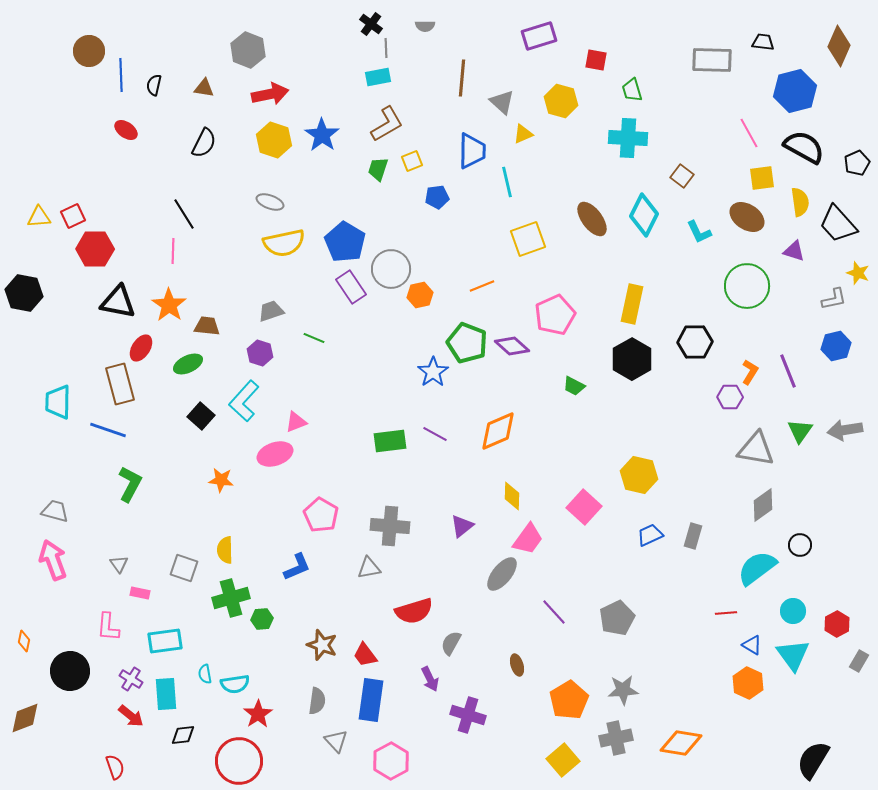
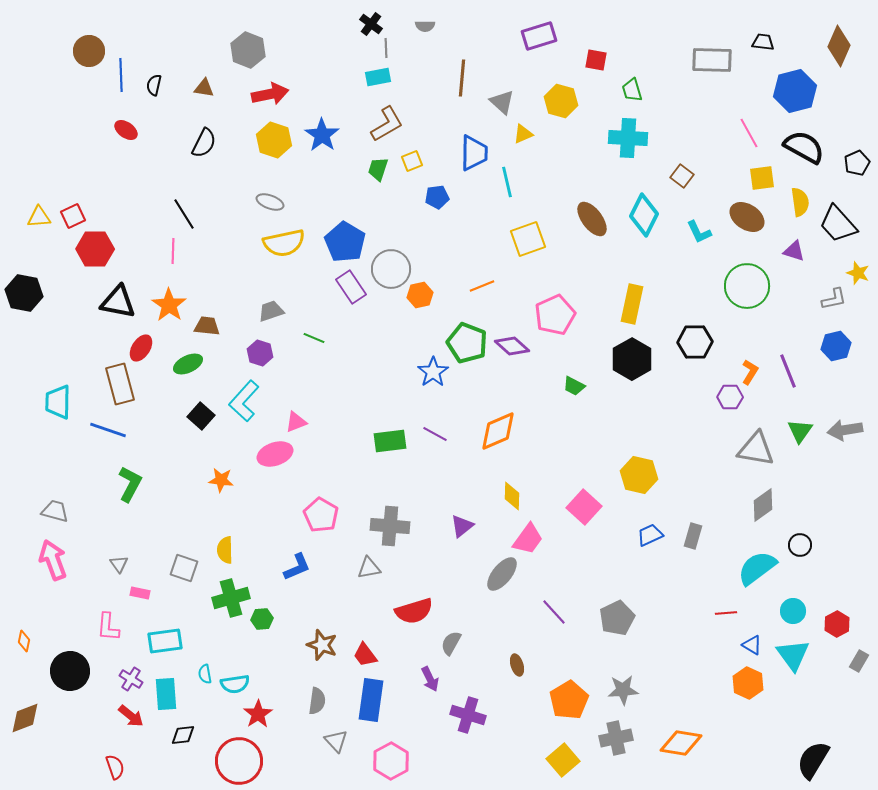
blue trapezoid at (472, 151): moved 2 px right, 2 px down
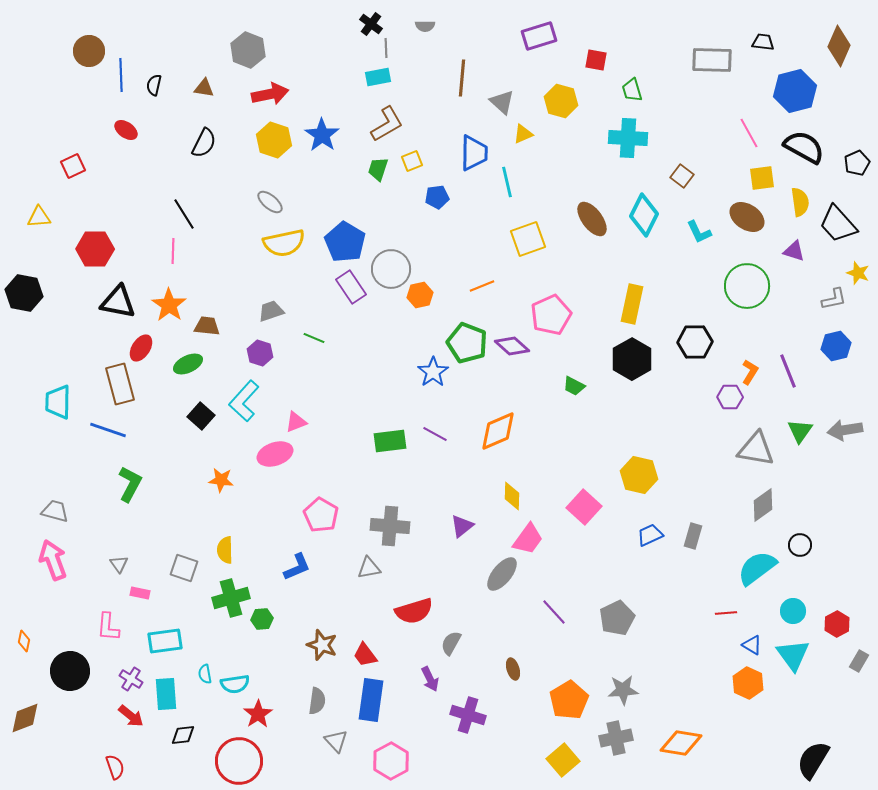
gray ellipse at (270, 202): rotated 20 degrees clockwise
red square at (73, 216): moved 50 px up
pink pentagon at (555, 315): moved 4 px left
brown ellipse at (517, 665): moved 4 px left, 4 px down
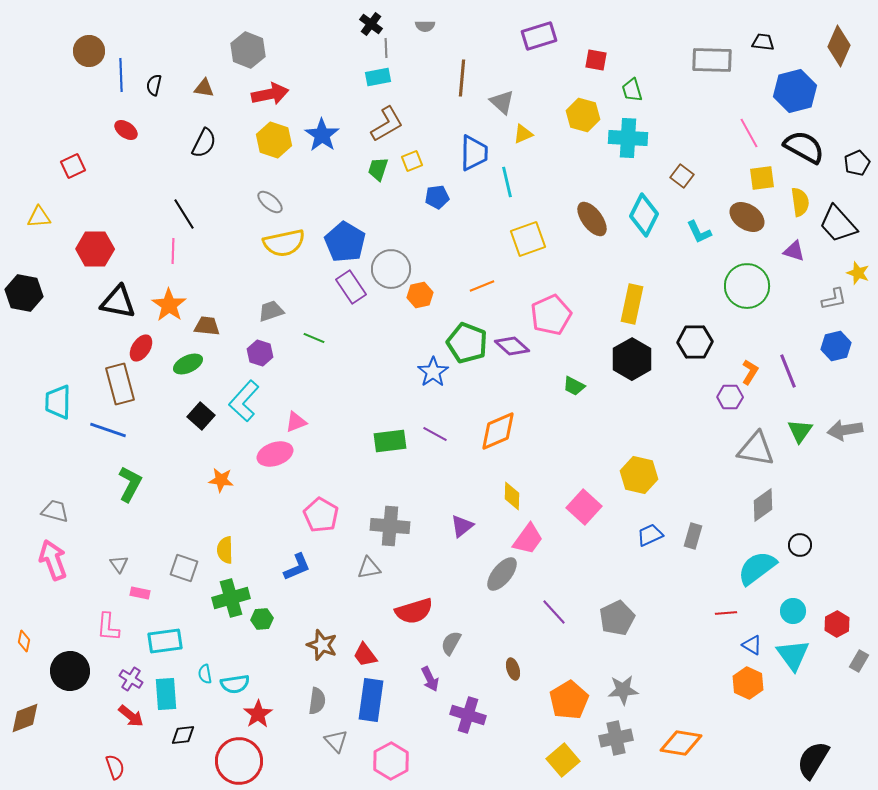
yellow hexagon at (561, 101): moved 22 px right, 14 px down
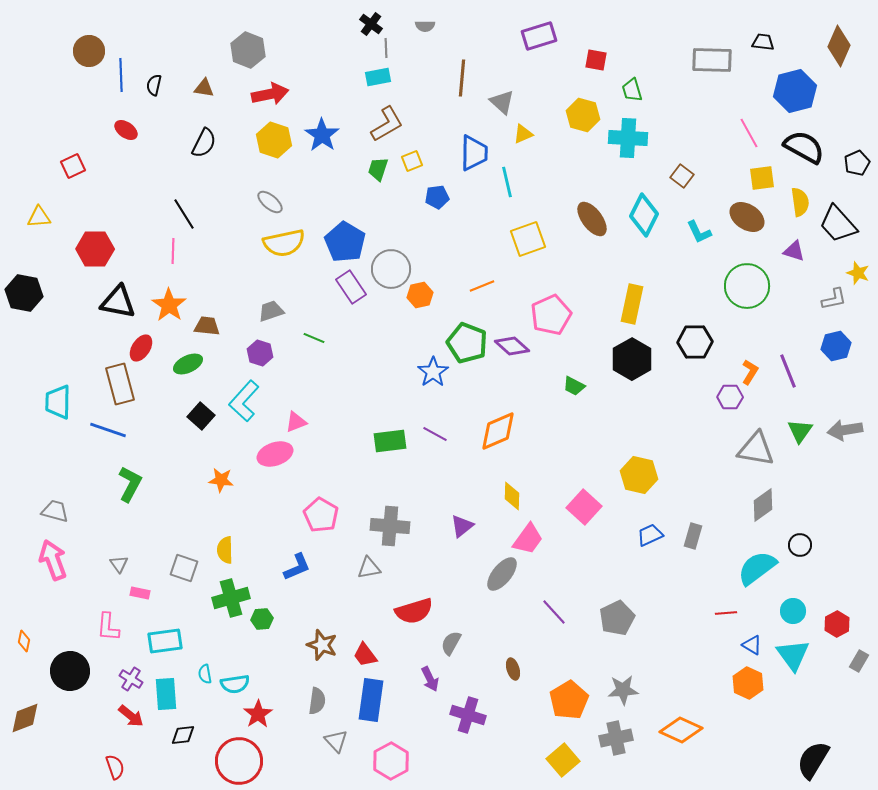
orange diamond at (681, 743): moved 13 px up; rotated 15 degrees clockwise
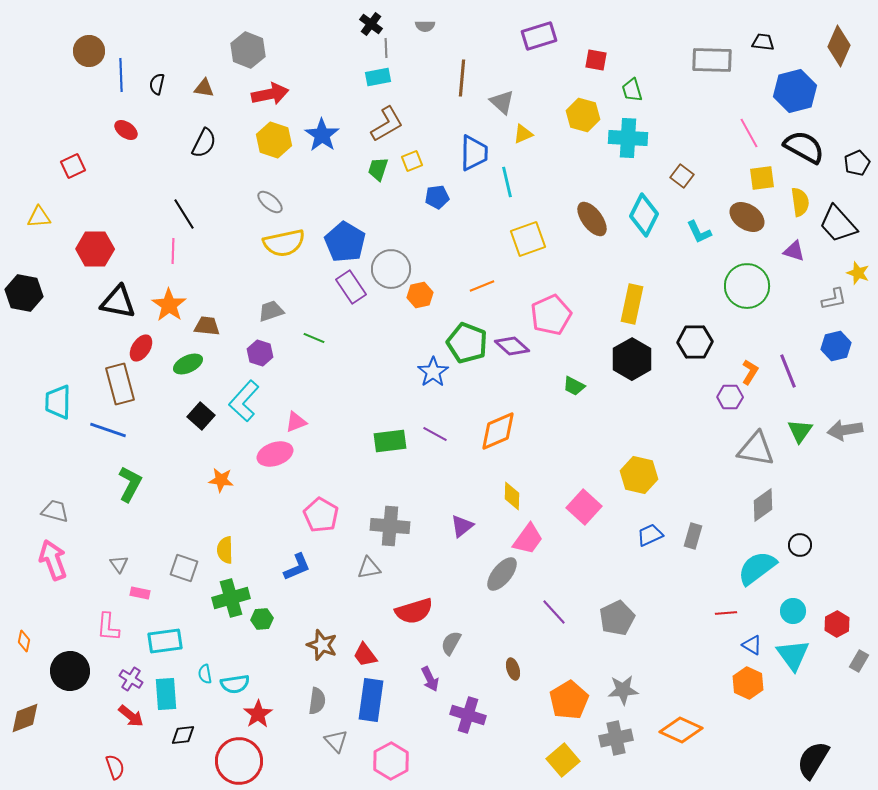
black semicircle at (154, 85): moved 3 px right, 1 px up
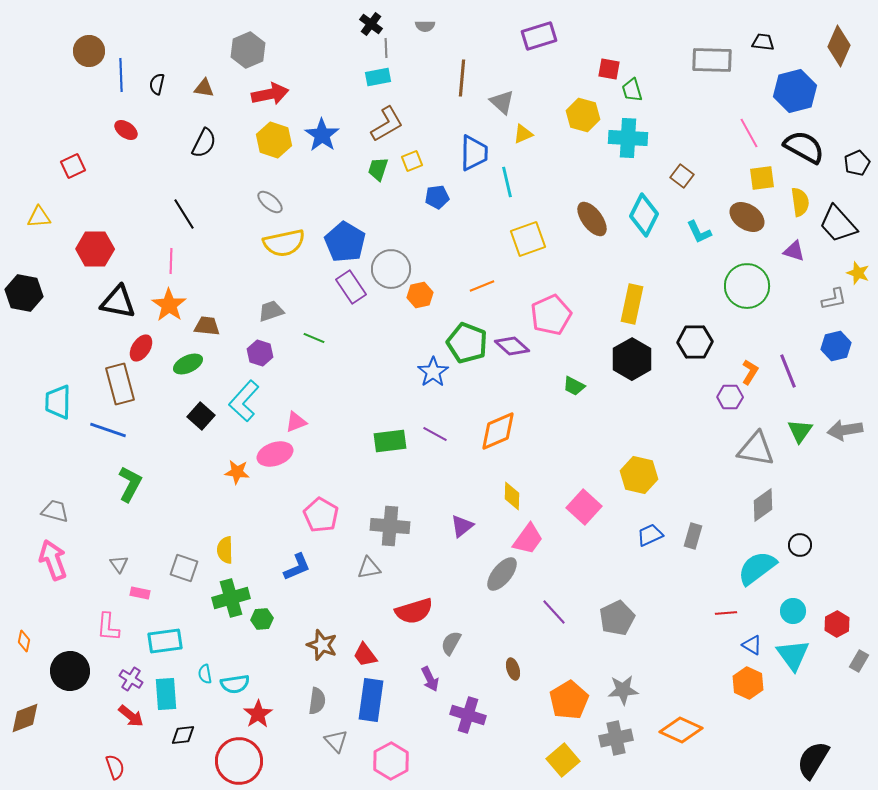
gray hexagon at (248, 50): rotated 16 degrees clockwise
red square at (596, 60): moved 13 px right, 9 px down
pink line at (173, 251): moved 2 px left, 10 px down
orange star at (221, 480): moved 16 px right, 8 px up
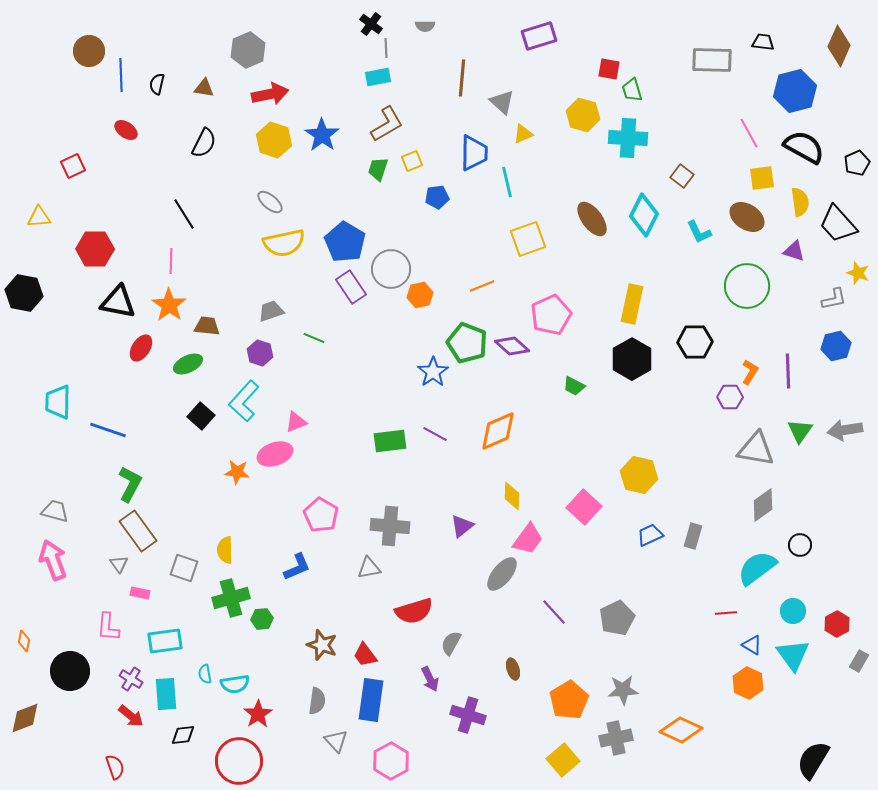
purple line at (788, 371): rotated 20 degrees clockwise
brown rectangle at (120, 384): moved 18 px right, 147 px down; rotated 21 degrees counterclockwise
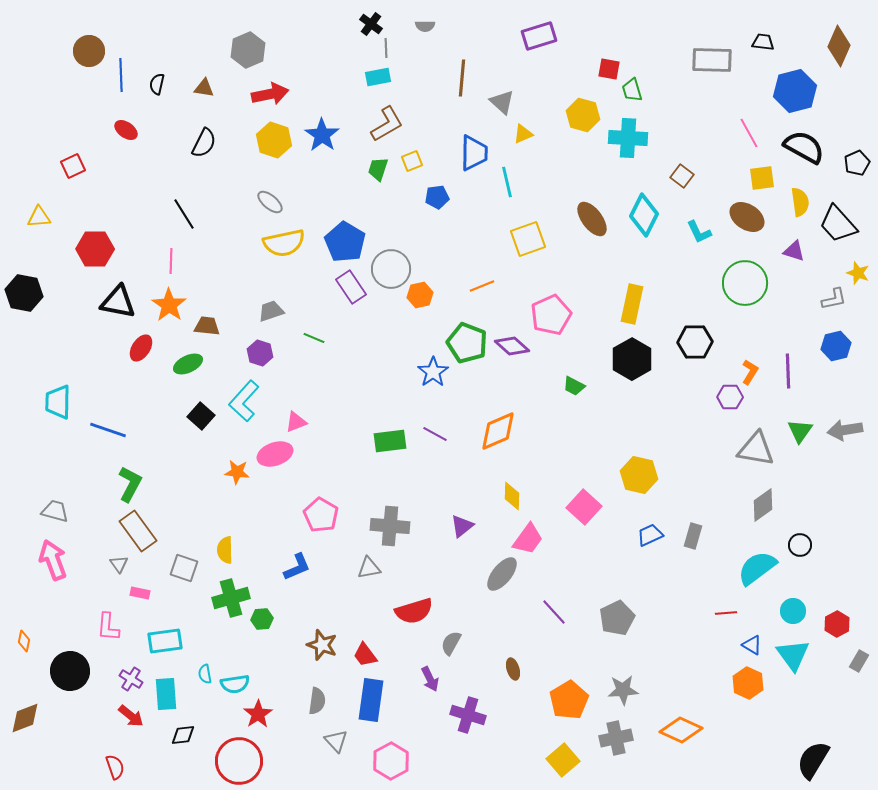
green circle at (747, 286): moved 2 px left, 3 px up
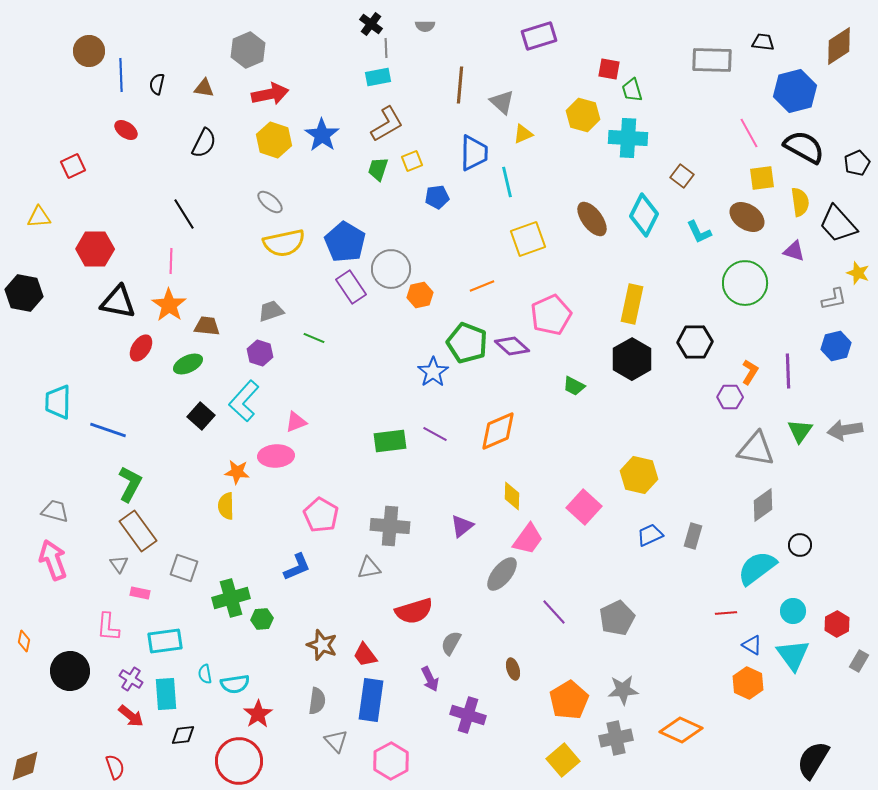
brown diamond at (839, 46): rotated 33 degrees clockwise
brown line at (462, 78): moved 2 px left, 7 px down
pink ellipse at (275, 454): moved 1 px right, 2 px down; rotated 16 degrees clockwise
yellow semicircle at (225, 550): moved 1 px right, 44 px up
brown diamond at (25, 718): moved 48 px down
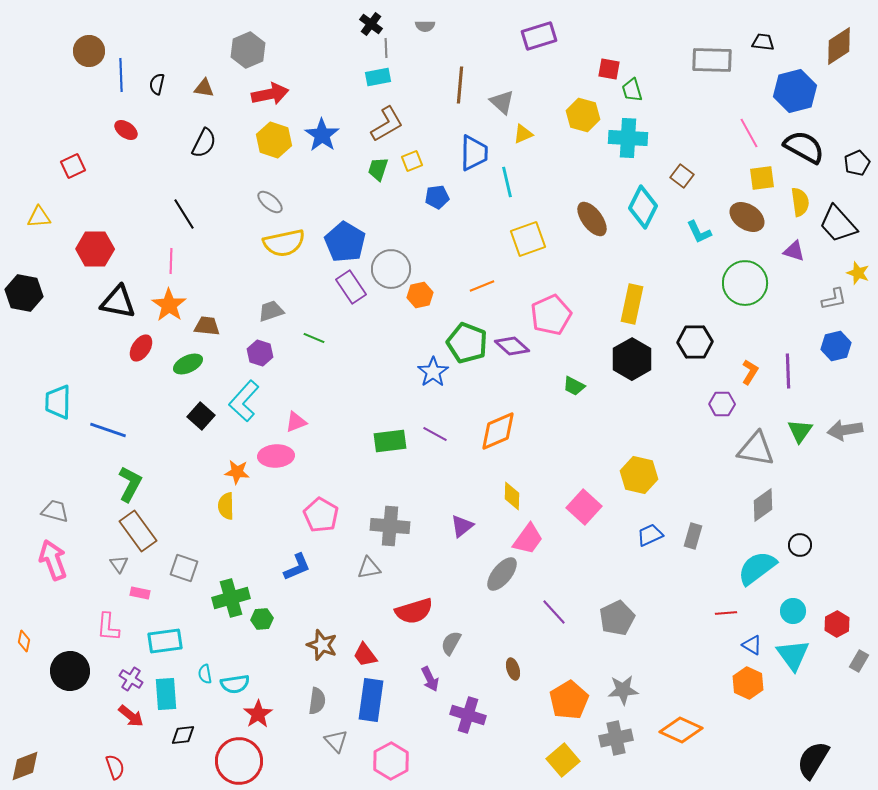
cyan diamond at (644, 215): moved 1 px left, 8 px up
purple hexagon at (730, 397): moved 8 px left, 7 px down
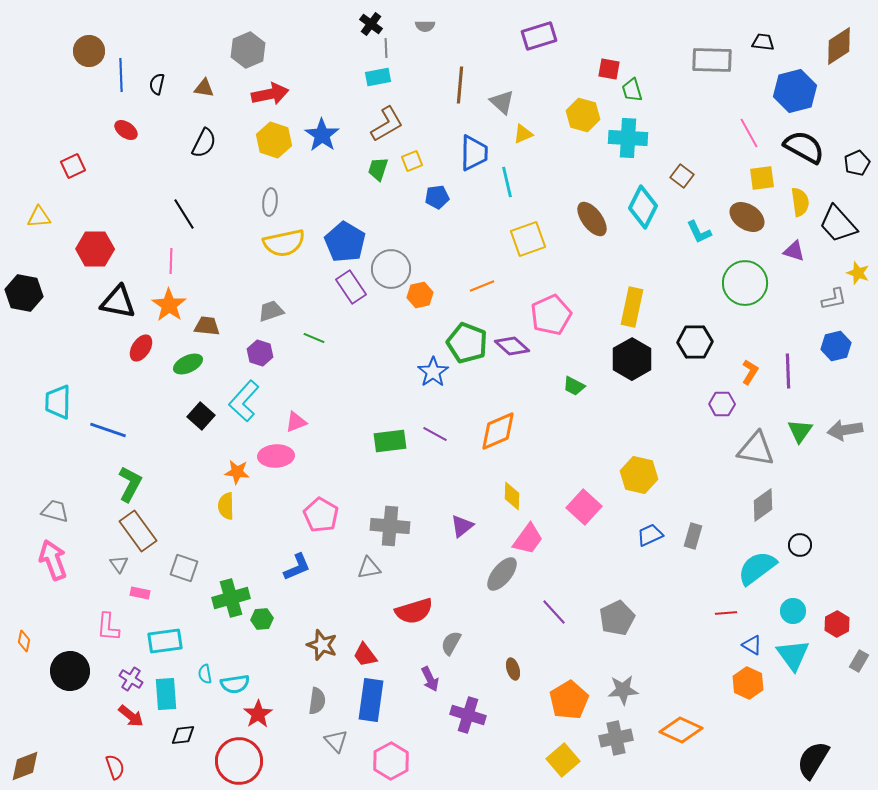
gray ellipse at (270, 202): rotated 56 degrees clockwise
yellow rectangle at (632, 304): moved 3 px down
